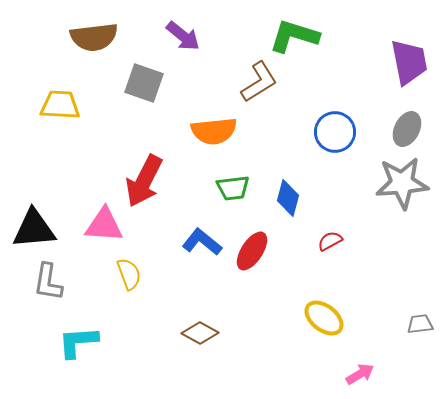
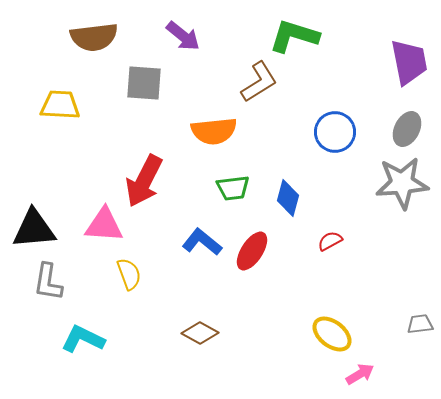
gray square: rotated 15 degrees counterclockwise
yellow ellipse: moved 8 px right, 16 px down
cyan L-shape: moved 5 px right, 3 px up; rotated 30 degrees clockwise
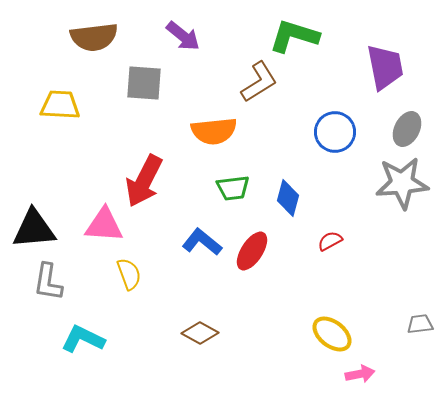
purple trapezoid: moved 24 px left, 5 px down
pink arrow: rotated 20 degrees clockwise
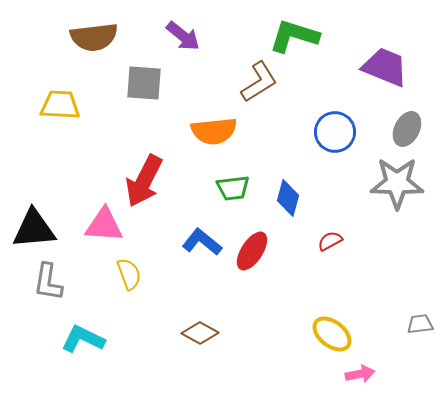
purple trapezoid: rotated 57 degrees counterclockwise
gray star: moved 5 px left; rotated 6 degrees clockwise
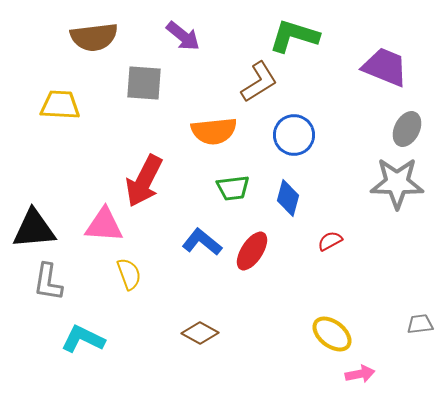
blue circle: moved 41 px left, 3 px down
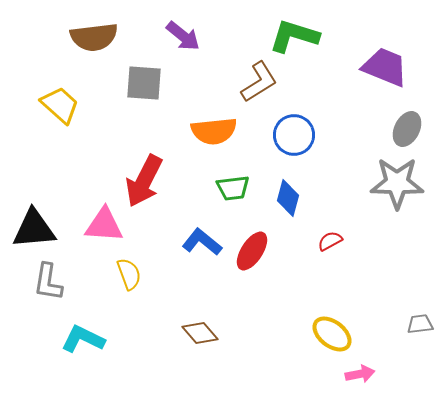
yellow trapezoid: rotated 39 degrees clockwise
brown diamond: rotated 21 degrees clockwise
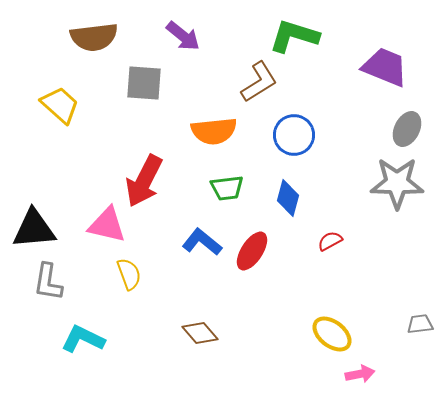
green trapezoid: moved 6 px left
pink triangle: moved 3 px right; rotated 9 degrees clockwise
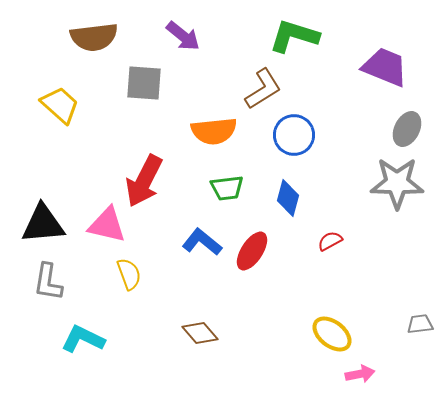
brown L-shape: moved 4 px right, 7 px down
black triangle: moved 9 px right, 5 px up
